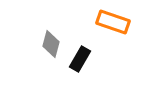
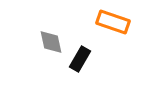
gray diamond: moved 2 px up; rotated 28 degrees counterclockwise
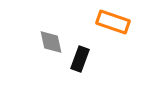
black rectangle: rotated 10 degrees counterclockwise
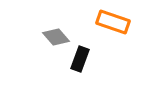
gray diamond: moved 5 px right, 5 px up; rotated 28 degrees counterclockwise
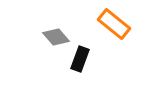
orange rectangle: moved 1 px right, 2 px down; rotated 20 degrees clockwise
